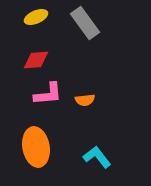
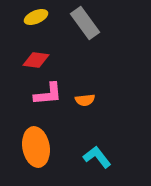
red diamond: rotated 12 degrees clockwise
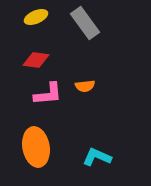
orange semicircle: moved 14 px up
cyan L-shape: rotated 28 degrees counterclockwise
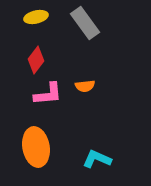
yellow ellipse: rotated 10 degrees clockwise
red diamond: rotated 60 degrees counterclockwise
cyan L-shape: moved 2 px down
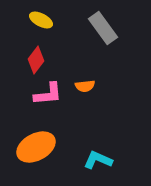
yellow ellipse: moved 5 px right, 3 px down; rotated 40 degrees clockwise
gray rectangle: moved 18 px right, 5 px down
orange ellipse: rotated 72 degrees clockwise
cyan L-shape: moved 1 px right, 1 px down
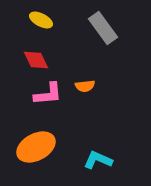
red diamond: rotated 64 degrees counterclockwise
